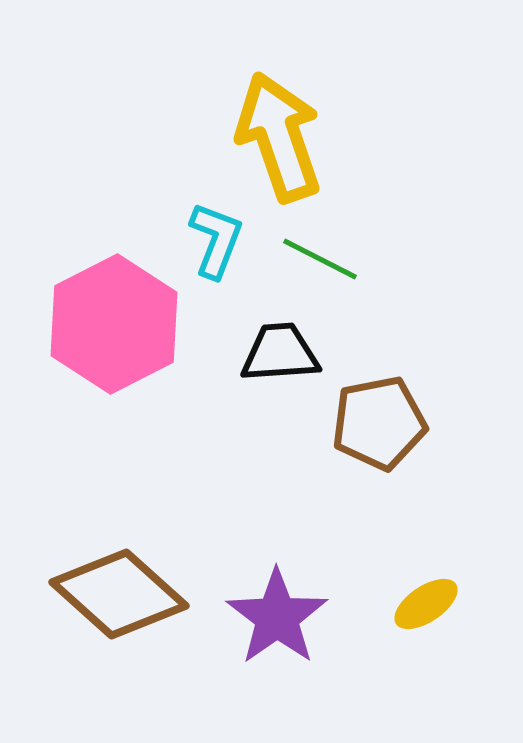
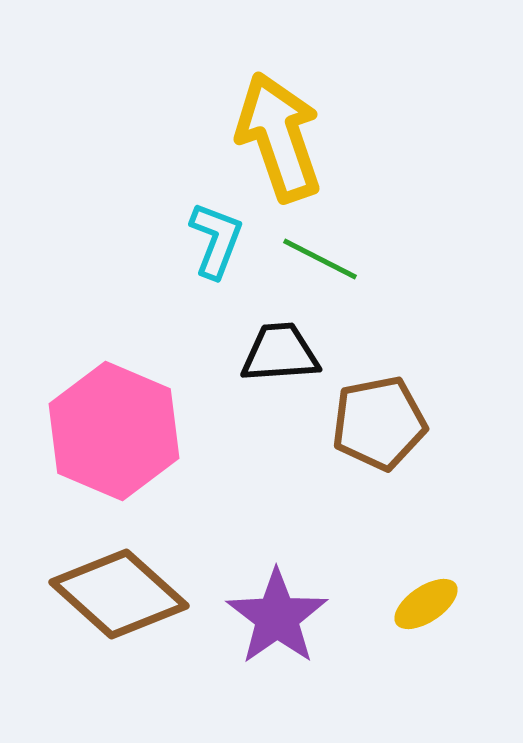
pink hexagon: moved 107 px down; rotated 10 degrees counterclockwise
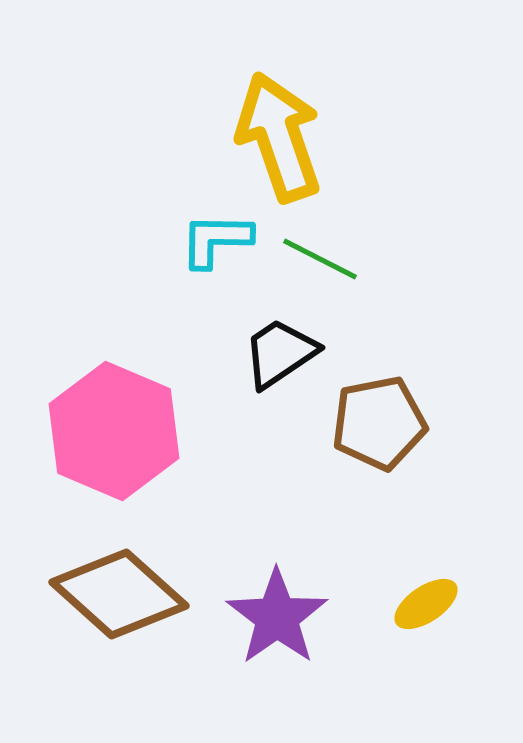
cyan L-shape: rotated 110 degrees counterclockwise
black trapezoid: rotated 30 degrees counterclockwise
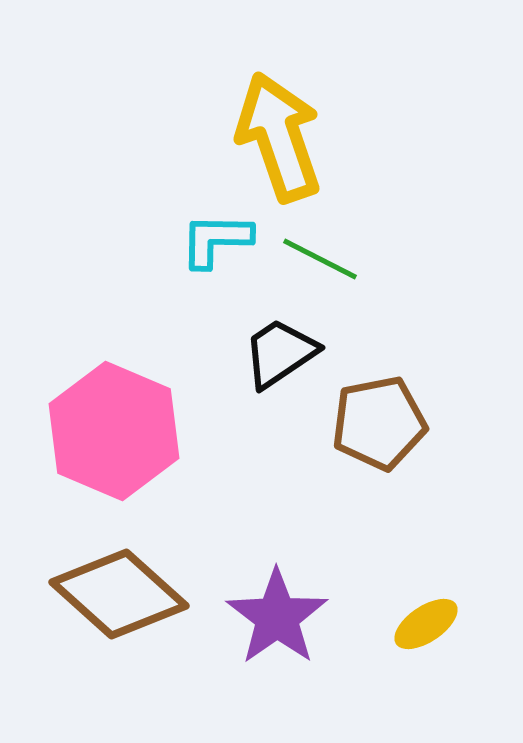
yellow ellipse: moved 20 px down
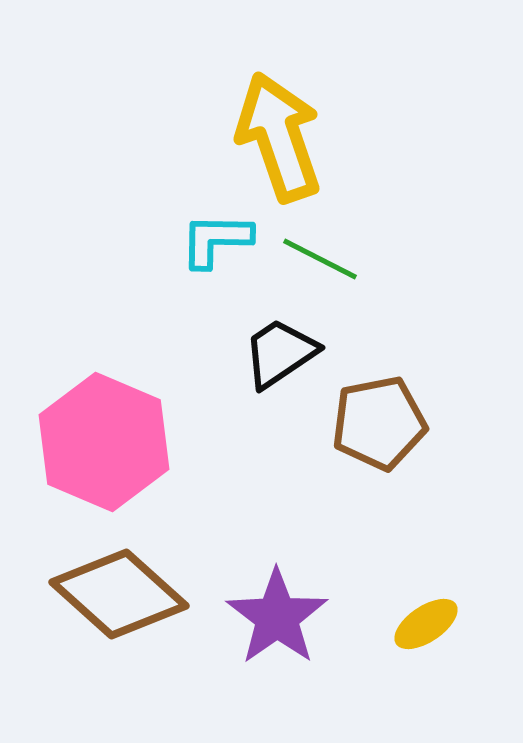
pink hexagon: moved 10 px left, 11 px down
